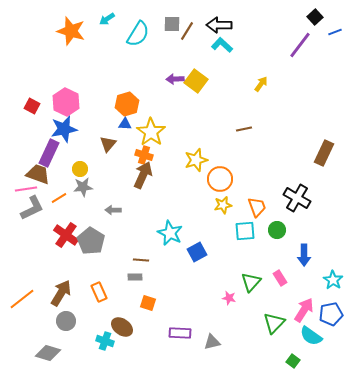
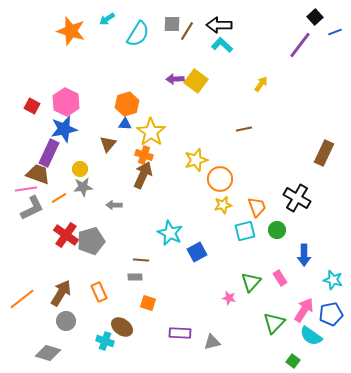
gray arrow at (113, 210): moved 1 px right, 5 px up
cyan square at (245, 231): rotated 10 degrees counterclockwise
gray pentagon at (91, 241): rotated 24 degrees clockwise
cyan star at (333, 280): rotated 18 degrees counterclockwise
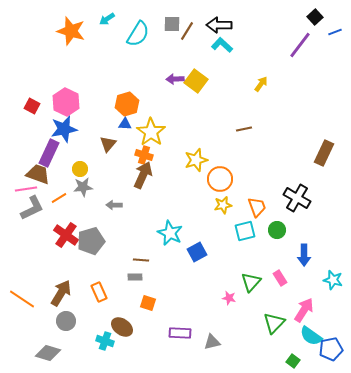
orange line at (22, 299): rotated 72 degrees clockwise
blue pentagon at (331, 314): moved 35 px down
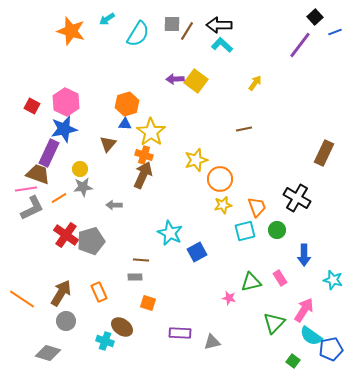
yellow arrow at (261, 84): moved 6 px left, 1 px up
green triangle at (251, 282): rotated 35 degrees clockwise
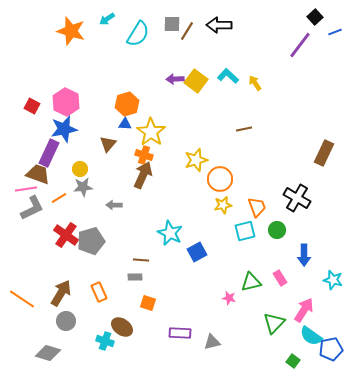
cyan L-shape at (222, 45): moved 6 px right, 31 px down
yellow arrow at (255, 83): rotated 70 degrees counterclockwise
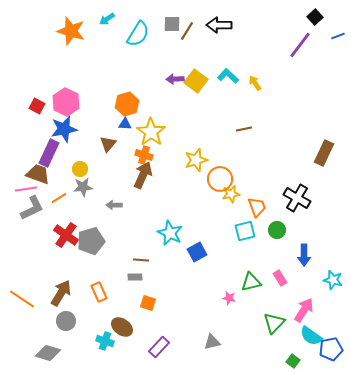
blue line at (335, 32): moved 3 px right, 4 px down
red square at (32, 106): moved 5 px right
yellow star at (223, 205): moved 8 px right, 11 px up
purple rectangle at (180, 333): moved 21 px left, 14 px down; rotated 50 degrees counterclockwise
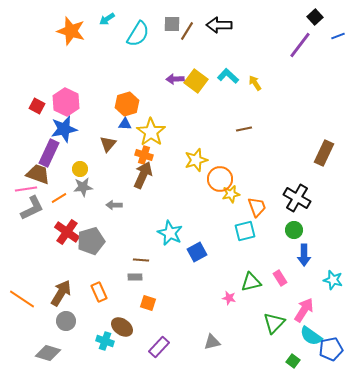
green circle at (277, 230): moved 17 px right
red cross at (66, 235): moved 1 px right, 3 px up
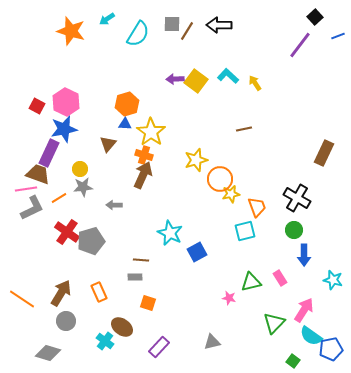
cyan cross at (105, 341): rotated 18 degrees clockwise
